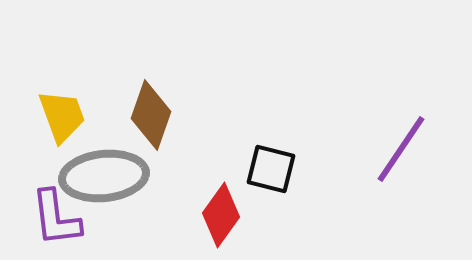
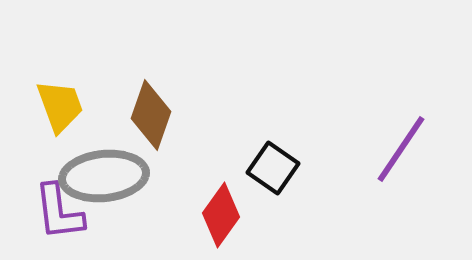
yellow trapezoid: moved 2 px left, 10 px up
black square: moved 2 px right, 1 px up; rotated 21 degrees clockwise
purple L-shape: moved 3 px right, 6 px up
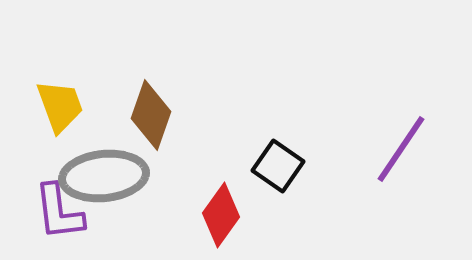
black square: moved 5 px right, 2 px up
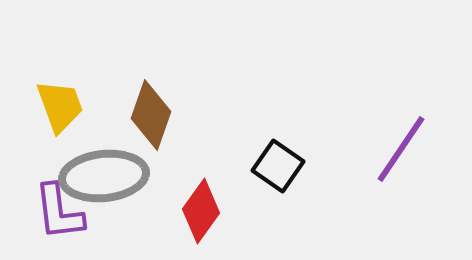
red diamond: moved 20 px left, 4 px up
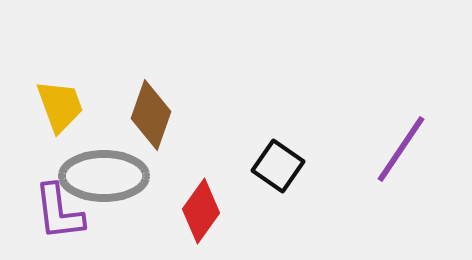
gray ellipse: rotated 6 degrees clockwise
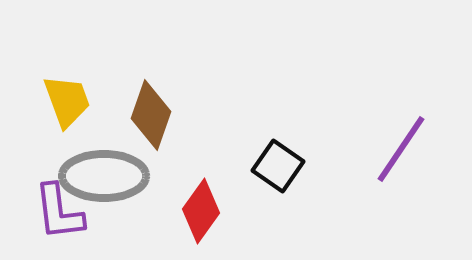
yellow trapezoid: moved 7 px right, 5 px up
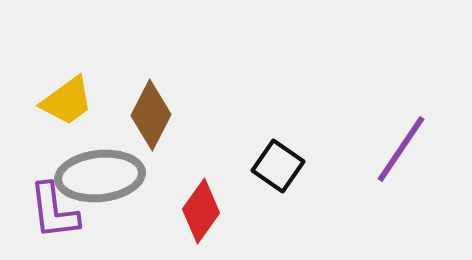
yellow trapezoid: rotated 74 degrees clockwise
brown diamond: rotated 8 degrees clockwise
gray ellipse: moved 4 px left; rotated 6 degrees counterclockwise
purple L-shape: moved 5 px left, 1 px up
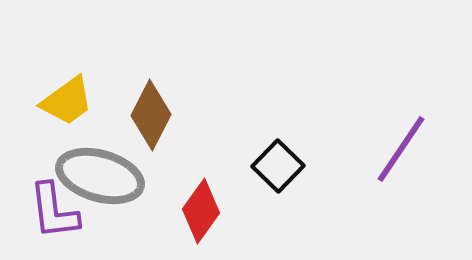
black square: rotated 9 degrees clockwise
gray ellipse: rotated 22 degrees clockwise
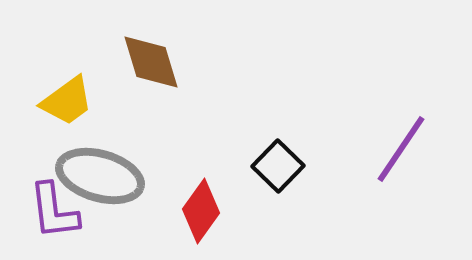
brown diamond: moved 53 px up; rotated 44 degrees counterclockwise
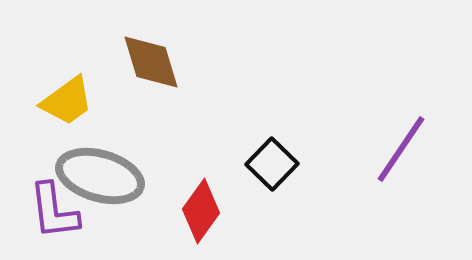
black square: moved 6 px left, 2 px up
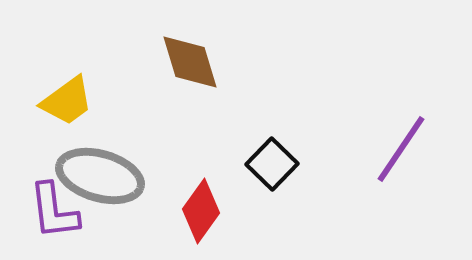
brown diamond: moved 39 px right
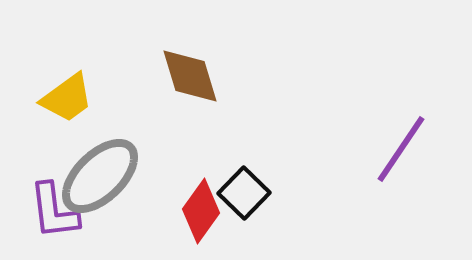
brown diamond: moved 14 px down
yellow trapezoid: moved 3 px up
black square: moved 28 px left, 29 px down
gray ellipse: rotated 60 degrees counterclockwise
